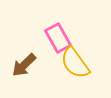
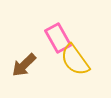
yellow semicircle: moved 3 px up
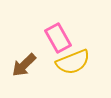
yellow semicircle: moved 2 px left, 2 px down; rotated 76 degrees counterclockwise
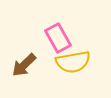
yellow semicircle: rotated 12 degrees clockwise
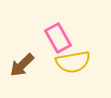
brown arrow: moved 2 px left
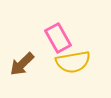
brown arrow: moved 1 px up
